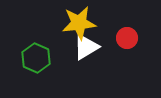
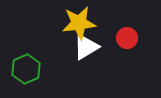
green hexagon: moved 10 px left, 11 px down; rotated 12 degrees clockwise
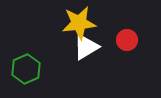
red circle: moved 2 px down
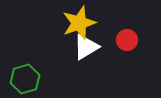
yellow star: rotated 12 degrees counterclockwise
green hexagon: moved 1 px left, 10 px down; rotated 8 degrees clockwise
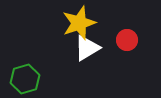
white triangle: moved 1 px right, 1 px down
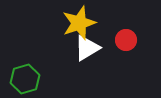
red circle: moved 1 px left
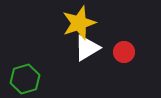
red circle: moved 2 px left, 12 px down
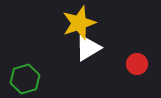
white triangle: moved 1 px right
red circle: moved 13 px right, 12 px down
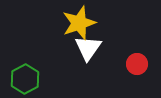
white triangle: rotated 24 degrees counterclockwise
green hexagon: rotated 12 degrees counterclockwise
